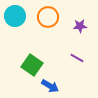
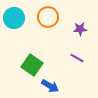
cyan circle: moved 1 px left, 2 px down
purple star: moved 3 px down
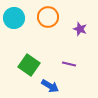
purple star: rotated 24 degrees clockwise
purple line: moved 8 px left, 6 px down; rotated 16 degrees counterclockwise
green square: moved 3 px left
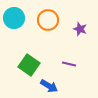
orange circle: moved 3 px down
blue arrow: moved 1 px left
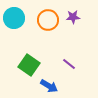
purple star: moved 7 px left, 12 px up; rotated 24 degrees counterclockwise
purple line: rotated 24 degrees clockwise
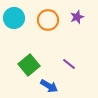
purple star: moved 4 px right; rotated 16 degrees counterclockwise
green square: rotated 15 degrees clockwise
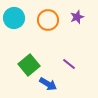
blue arrow: moved 1 px left, 2 px up
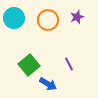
purple line: rotated 24 degrees clockwise
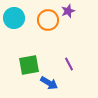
purple star: moved 9 px left, 6 px up
green square: rotated 30 degrees clockwise
blue arrow: moved 1 px right, 1 px up
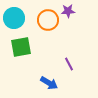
purple star: rotated 16 degrees clockwise
green square: moved 8 px left, 18 px up
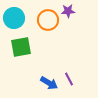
purple line: moved 15 px down
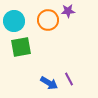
cyan circle: moved 3 px down
